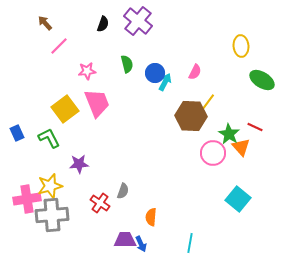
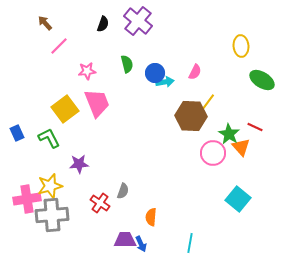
cyan arrow: rotated 54 degrees clockwise
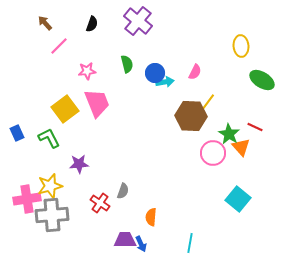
black semicircle: moved 11 px left
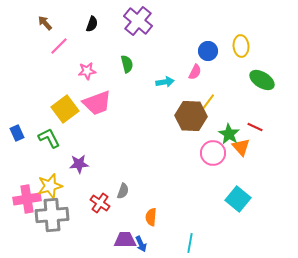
blue circle: moved 53 px right, 22 px up
pink trapezoid: rotated 92 degrees clockwise
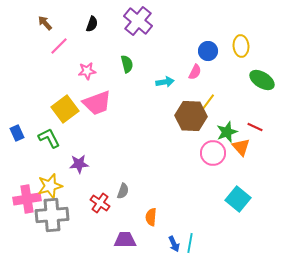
green star: moved 2 px left, 2 px up; rotated 20 degrees clockwise
blue arrow: moved 33 px right
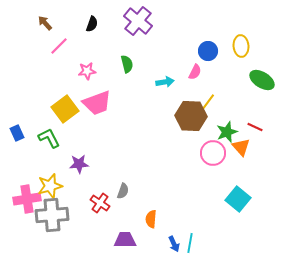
orange semicircle: moved 2 px down
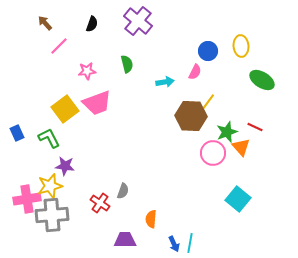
purple star: moved 14 px left, 2 px down; rotated 12 degrees clockwise
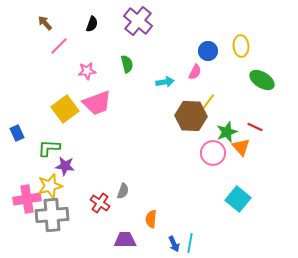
green L-shape: moved 10 px down; rotated 60 degrees counterclockwise
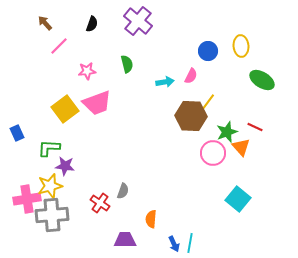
pink semicircle: moved 4 px left, 4 px down
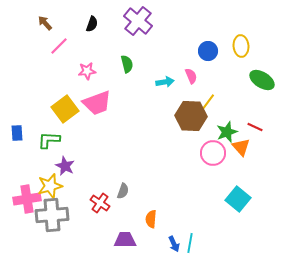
pink semicircle: rotated 49 degrees counterclockwise
blue rectangle: rotated 21 degrees clockwise
green L-shape: moved 8 px up
purple star: rotated 18 degrees clockwise
